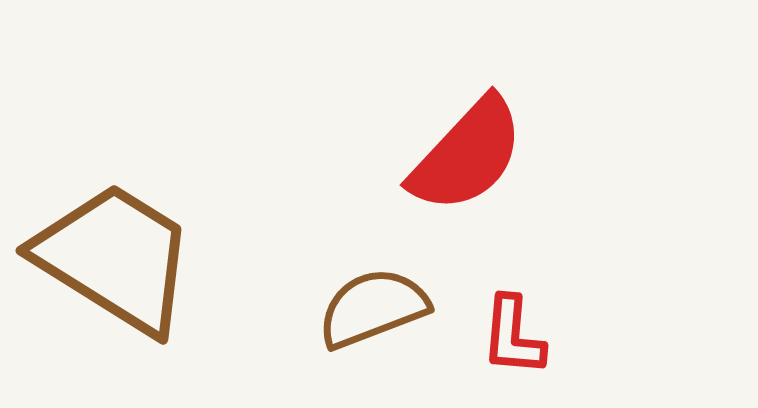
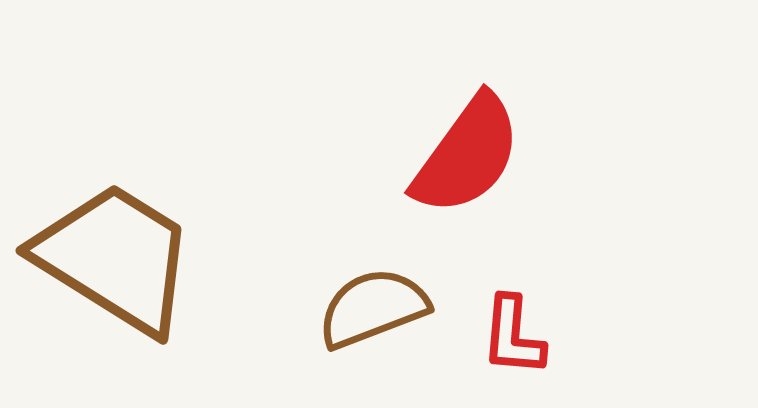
red semicircle: rotated 7 degrees counterclockwise
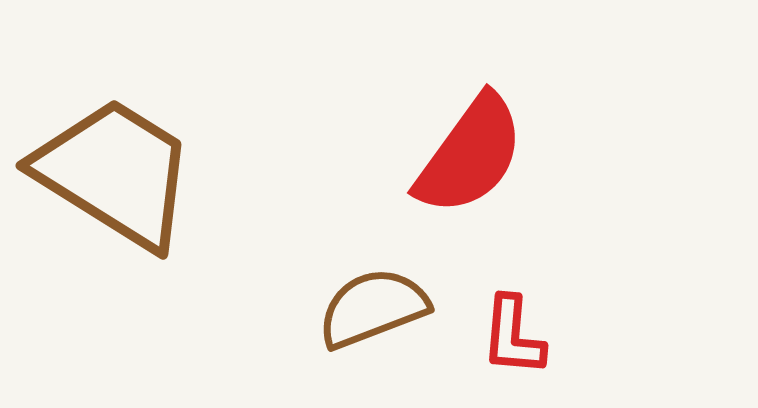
red semicircle: moved 3 px right
brown trapezoid: moved 85 px up
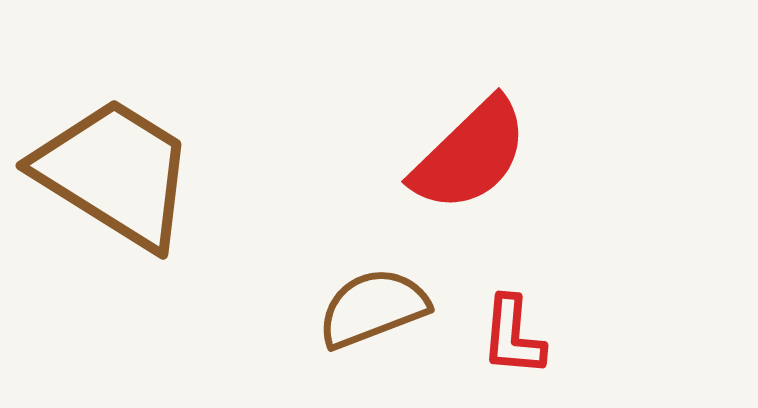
red semicircle: rotated 10 degrees clockwise
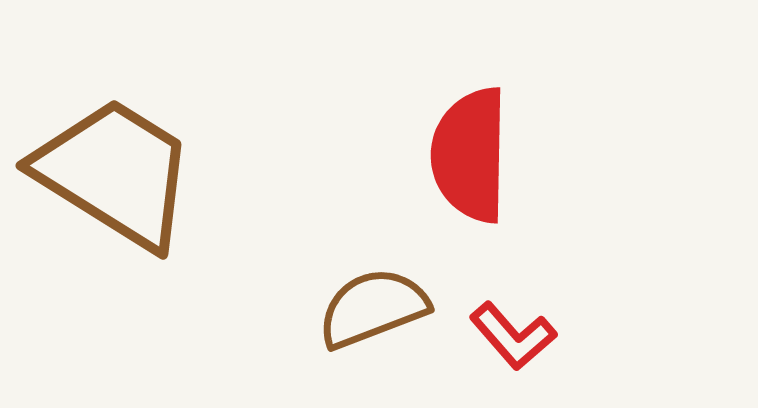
red semicircle: rotated 135 degrees clockwise
red L-shape: rotated 46 degrees counterclockwise
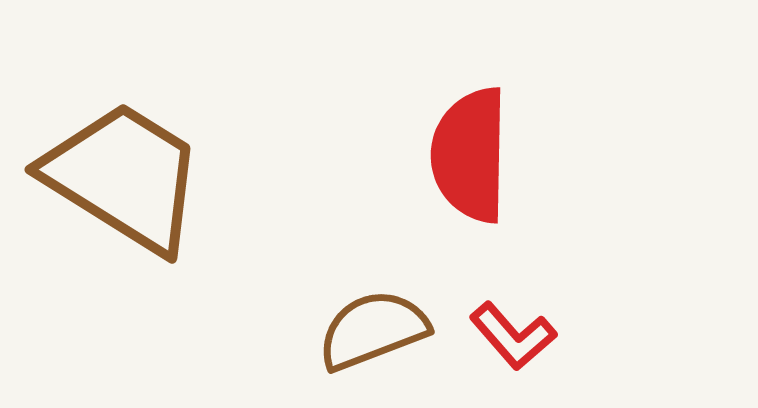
brown trapezoid: moved 9 px right, 4 px down
brown semicircle: moved 22 px down
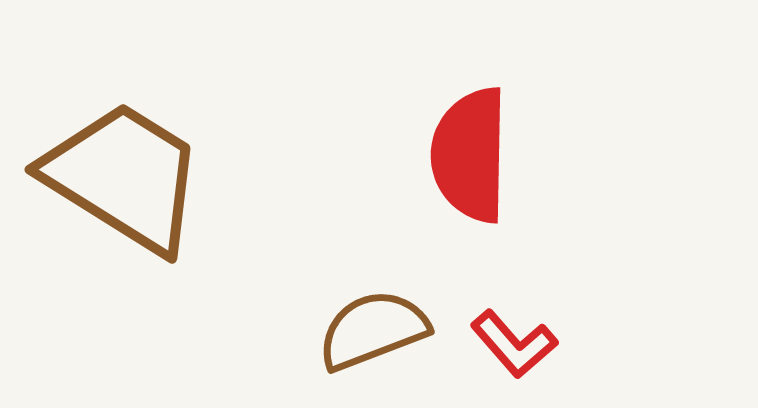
red L-shape: moved 1 px right, 8 px down
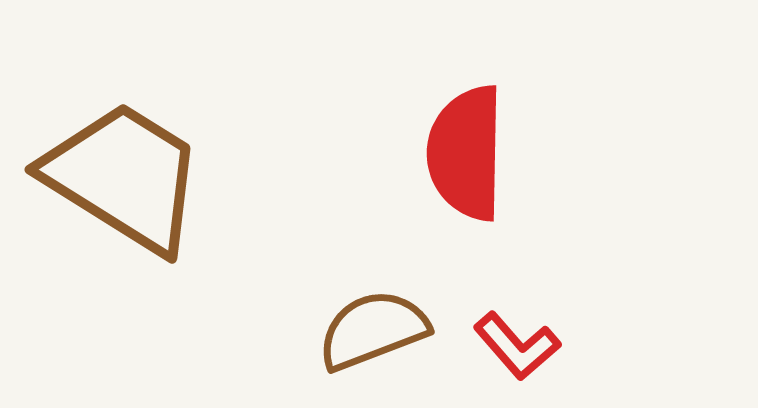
red semicircle: moved 4 px left, 2 px up
red L-shape: moved 3 px right, 2 px down
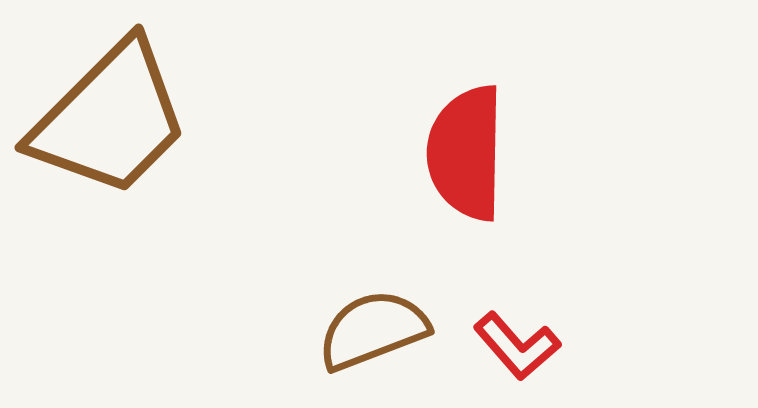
brown trapezoid: moved 14 px left, 58 px up; rotated 103 degrees clockwise
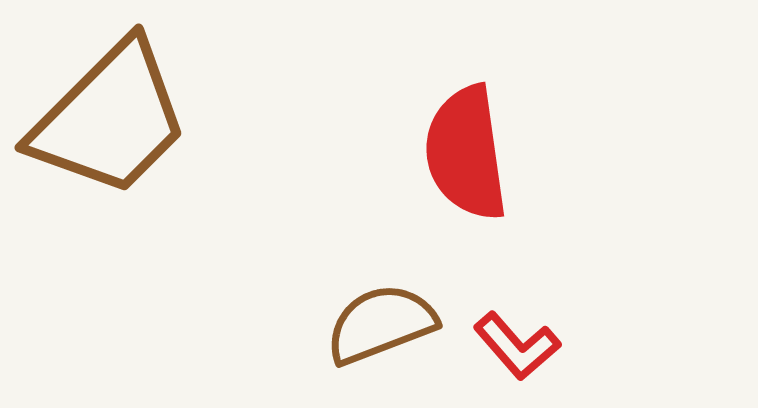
red semicircle: rotated 9 degrees counterclockwise
brown semicircle: moved 8 px right, 6 px up
